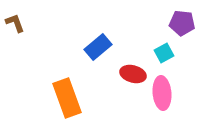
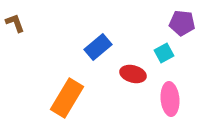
pink ellipse: moved 8 px right, 6 px down
orange rectangle: rotated 51 degrees clockwise
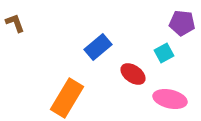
red ellipse: rotated 20 degrees clockwise
pink ellipse: rotated 72 degrees counterclockwise
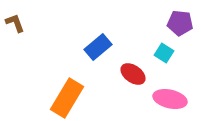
purple pentagon: moved 2 px left
cyan square: rotated 30 degrees counterclockwise
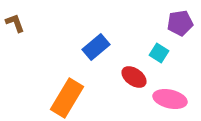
purple pentagon: rotated 15 degrees counterclockwise
blue rectangle: moved 2 px left
cyan square: moved 5 px left
red ellipse: moved 1 px right, 3 px down
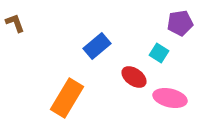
blue rectangle: moved 1 px right, 1 px up
pink ellipse: moved 1 px up
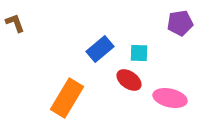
blue rectangle: moved 3 px right, 3 px down
cyan square: moved 20 px left; rotated 30 degrees counterclockwise
red ellipse: moved 5 px left, 3 px down
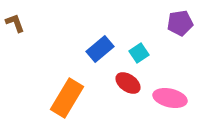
cyan square: rotated 36 degrees counterclockwise
red ellipse: moved 1 px left, 3 px down
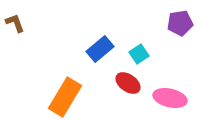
cyan square: moved 1 px down
orange rectangle: moved 2 px left, 1 px up
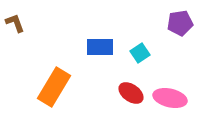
blue rectangle: moved 2 px up; rotated 40 degrees clockwise
cyan square: moved 1 px right, 1 px up
red ellipse: moved 3 px right, 10 px down
orange rectangle: moved 11 px left, 10 px up
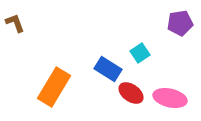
blue rectangle: moved 8 px right, 22 px down; rotated 32 degrees clockwise
